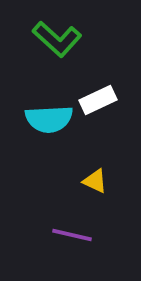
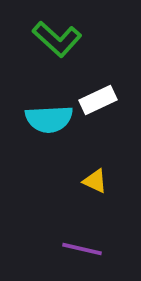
purple line: moved 10 px right, 14 px down
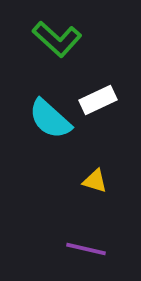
cyan semicircle: moved 1 px right; rotated 45 degrees clockwise
yellow triangle: rotated 8 degrees counterclockwise
purple line: moved 4 px right
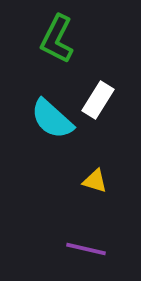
green L-shape: rotated 75 degrees clockwise
white rectangle: rotated 33 degrees counterclockwise
cyan semicircle: moved 2 px right
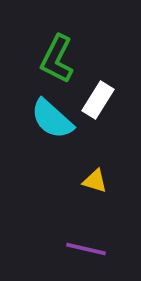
green L-shape: moved 20 px down
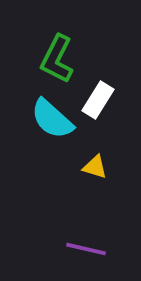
yellow triangle: moved 14 px up
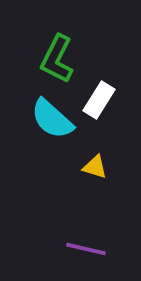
white rectangle: moved 1 px right
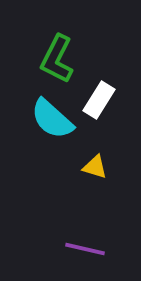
purple line: moved 1 px left
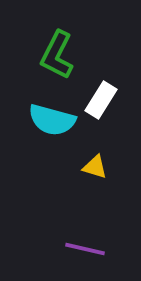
green L-shape: moved 4 px up
white rectangle: moved 2 px right
cyan semicircle: moved 1 px down; rotated 27 degrees counterclockwise
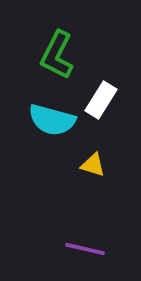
yellow triangle: moved 2 px left, 2 px up
